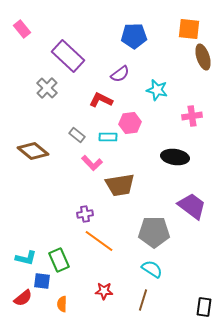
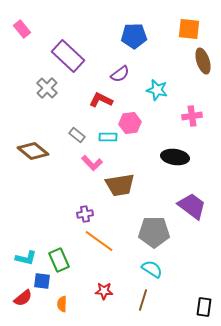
brown ellipse: moved 4 px down
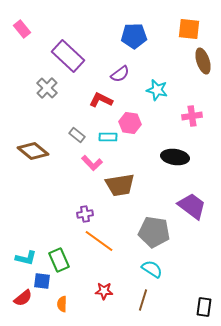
pink hexagon: rotated 15 degrees clockwise
gray pentagon: rotated 8 degrees clockwise
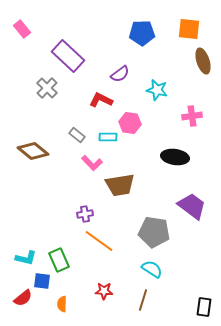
blue pentagon: moved 8 px right, 3 px up
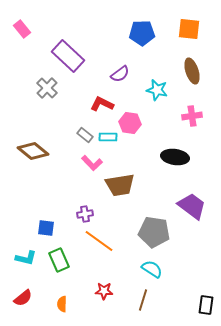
brown ellipse: moved 11 px left, 10 px down
red L-shape: moved 1 px right, 4 px down
gray rectangle: moved 8 px right
blue square: moved 4 px right, 53 px up
black rectangle: moved 2 px right, 2 px up
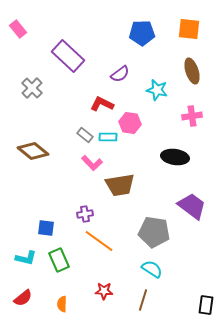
pink rectangle: moved 4 px left
gray cross: moved 15 px left
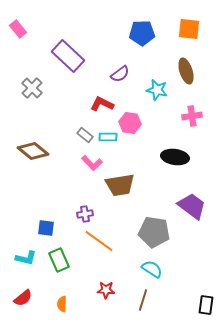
brown ellipse: moved 6 px left
red star: moved 2 px right, 1 px up
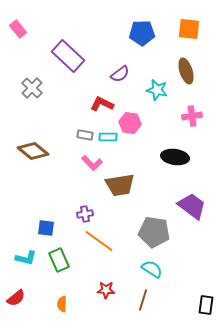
gray rectangle: rotated 28 degrees counterclockwise
red semicircle: moved 7 px left
